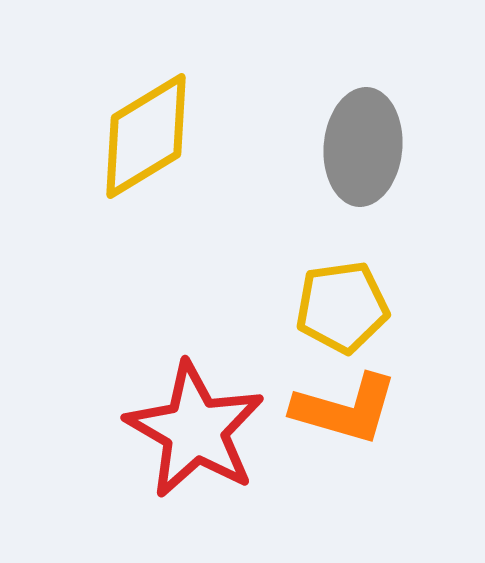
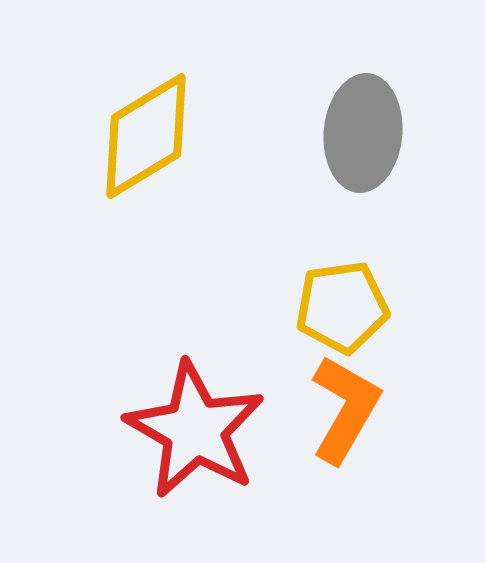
gray ellipse: moved 14 px up
orange L-shape: rotated 76 degrees counterclockwise
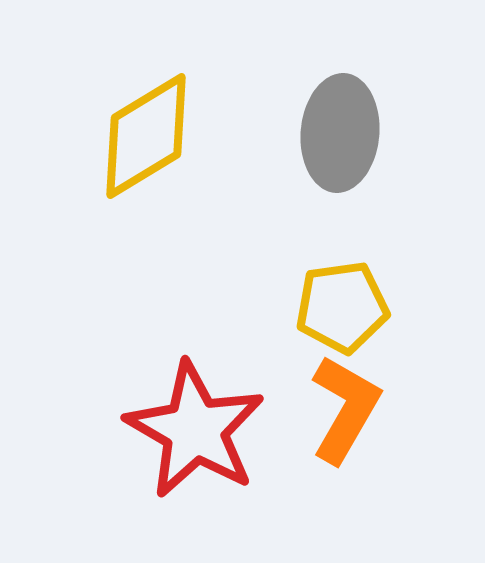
gray ellipse: moved 23 px left
